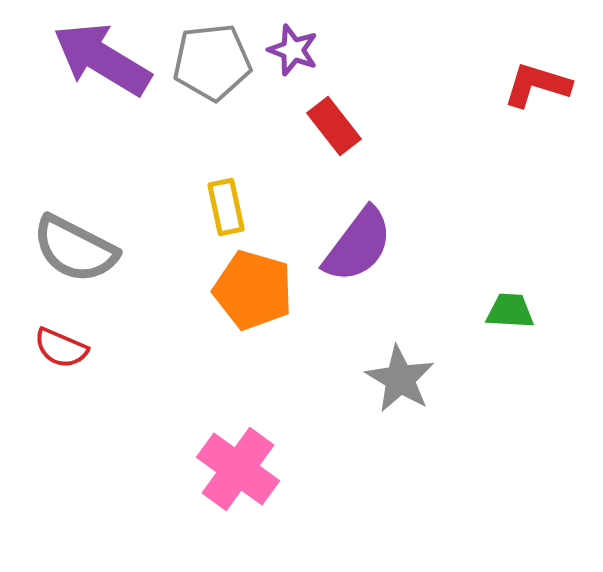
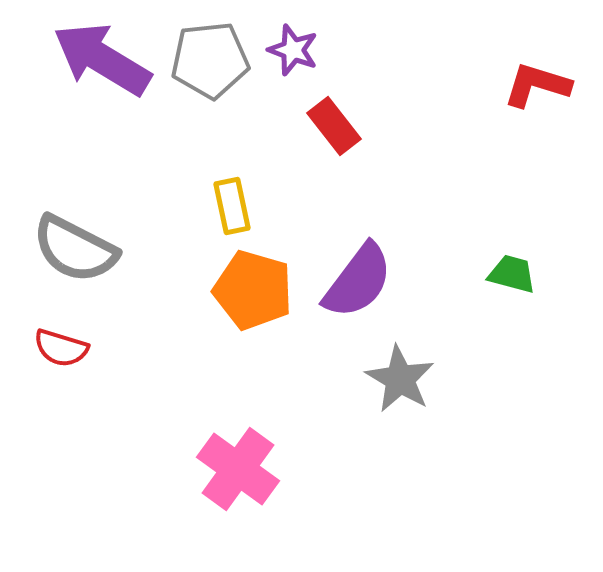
gray pentagon: moved 2 px left, 2 px up
yellow rectangle: moved 6 px right, 1 px up
purple semicircle: moved 36 px down
green trapezoid: moved 2 px right, 37 px up; rotated 12 degrees clockwise
red semicircle: rotated 6 degrees counterclockwise
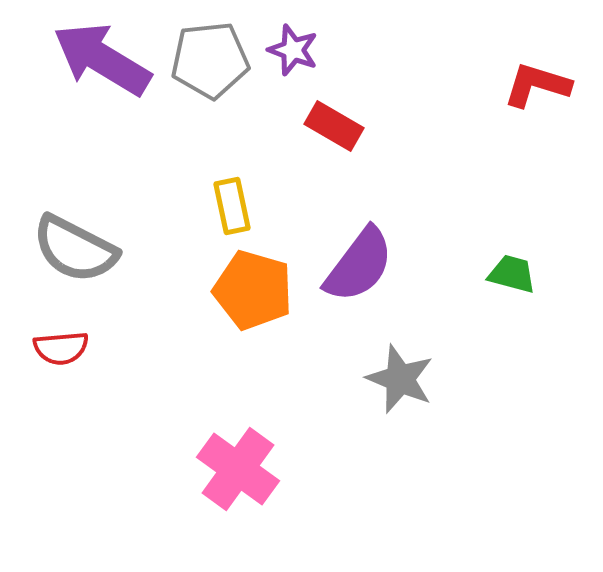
red rectangle: rotated 22 degrees counterclockwise
purple semicircle: moved 1 px right, 16 px up
red semicircle: rotated 22 degrees counterclockwise
gray star: rotated 8 degrees counterclockwise
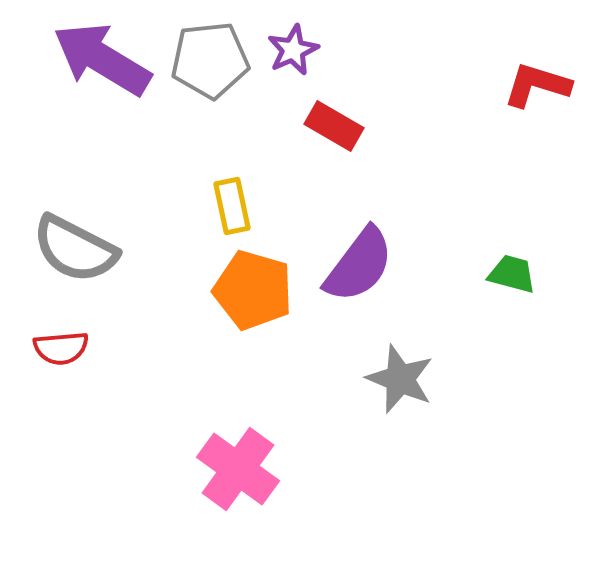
purple star: rotated 27 degrees clockwise
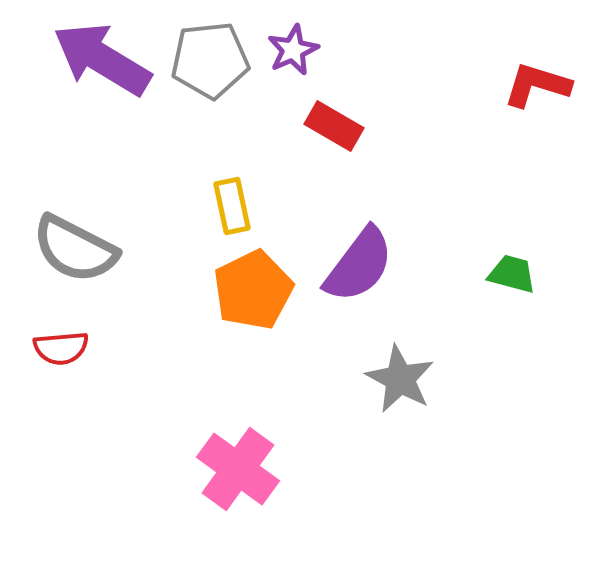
orange pentagon: rotated 30 degrees clockwise
gray star: rotated 6 degrees clockwise
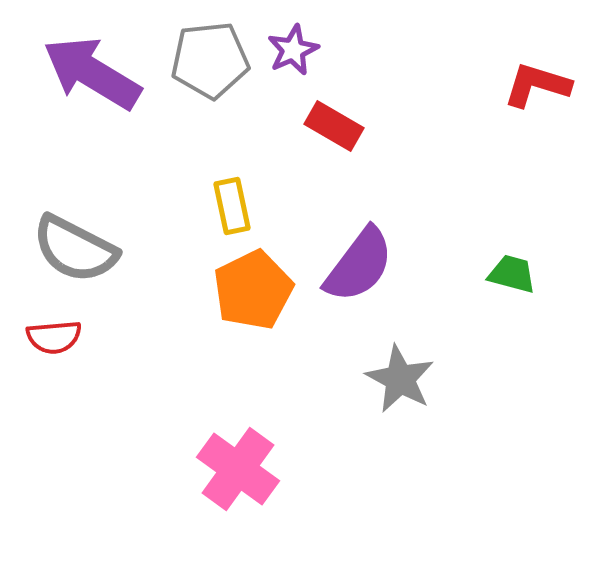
purple arrow: moved 10 px left, 14 px down
red semicircle: moved 7 px left, 11 px up
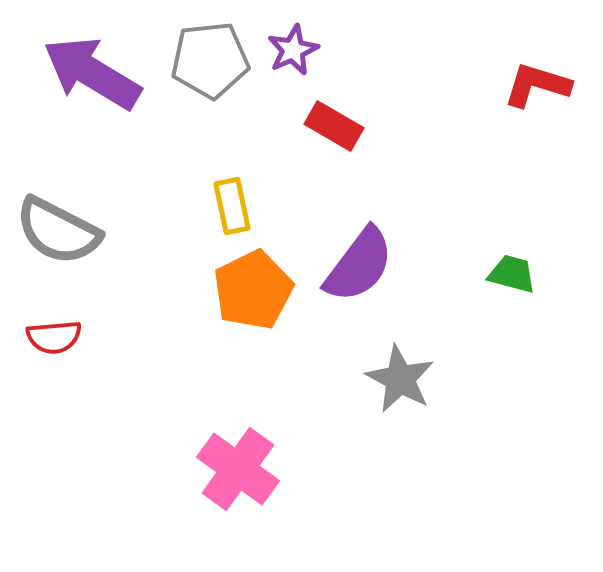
gray semicircle: moved 17 px left, 18 px up
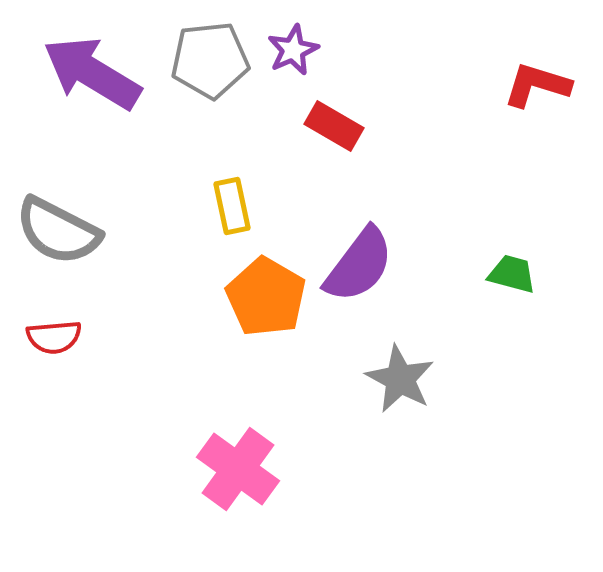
orange pentagon: moved 13 px right, 7 px down; rotated 16 degrees counterclockwise
